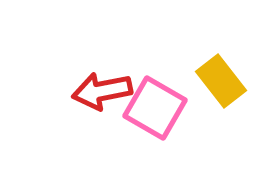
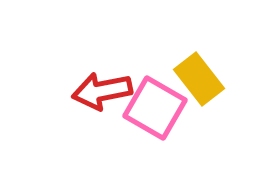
yellow rectangle: moved 22 px left, 2 px up
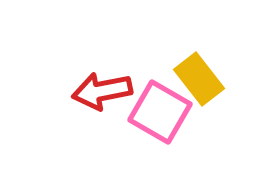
pink square: moved 5 px right, 4 px down
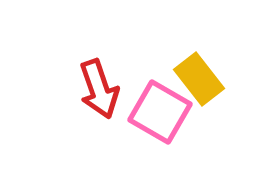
red arrow: moved 3 px left, 2 px up; rotated 98 degrees counterclockwise
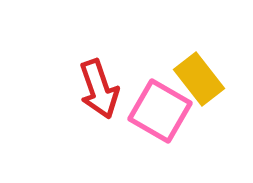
pink square: moved 1 px up
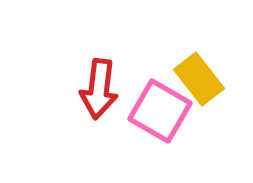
red arrow: rotated 26 degrees clockwise
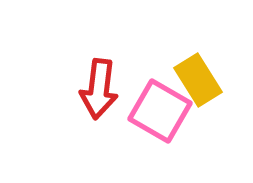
yellow rectangle: moved 1 px left, 1 px down; rotated 6 degrees clockwise
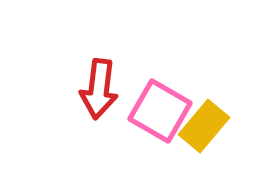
yellow rectangle: moved 6 px right, 46 px down; rotated 72 degrees clockwise
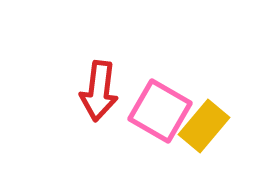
red arrow: moved 2 px down
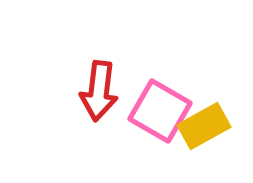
yellow rectangle: rotated 21 degrees clockwise
